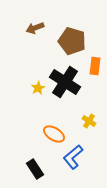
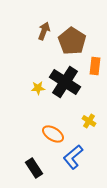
brown arrow: moved 9 px right, 3 px down; rotated 132 degrees clockwise
brown pentagon: rotated 16 degrees clockwise
yellow star: rotated 24 degrees clockwise
orange ellipse: moved 1 px left
black rectangle: moved 1 px left, 1 px up
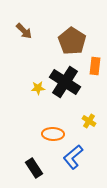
brown arrow: moved 20 px left; rotated 114 degrees clockwise
orange ellipse: rotated 30 degrees counterclockwise
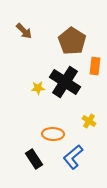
black rectangle: moved 9 px up
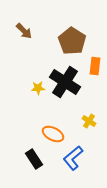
orange ellipse: rotated 25 degrees clockwise
blue L-shape: moved 1 px down
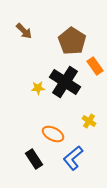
orange rectangle: rotated 42 degrees counterclockwise
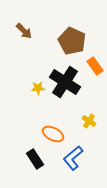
brown pentagon: rotated 8 degrees counterclockwise
black rectangle: moved 1 px right
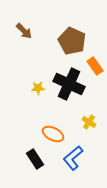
black cross: moved 4 px right, 2 px down; rotated 8 degrees counterclockwise
yellow cross: moved 1 px down
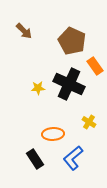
orange ellipse: rotated 30 degrees counterclockwise
